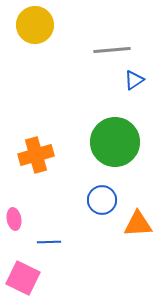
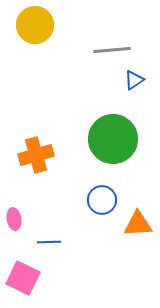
green circle: moved 2 px left, 3 px up
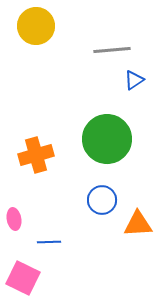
yellow circle: moved 1 px right, 1 px down
green circle: moved 6 px left
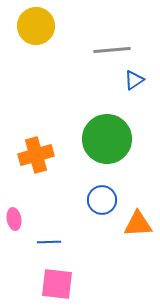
pink square: moved 34 px right, 6 px down; rotated 20 degrees counterclockwise
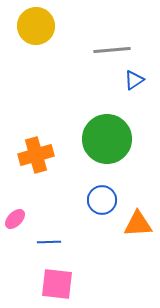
pink ellipse: moved 1 px right; rotated 55 degrees clockwise
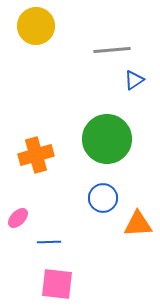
blue circle: moved 1 px right, 2 px up
pink ellipse: moved 3 px right, 1 px up
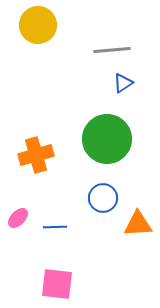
yellow circle: moved 2 px right, 1 px up
blue triangle: moved 11 px left, 3 px down
blue line: moved 6 px right, 15 px up
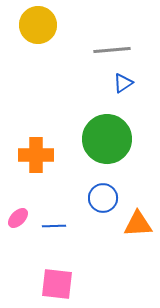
orange cross: rotated 16 degrees clockwise
blue line: moved 1 px left, 1 px up
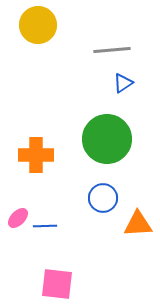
blue line: moved 9 px left
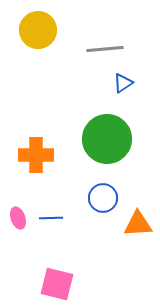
yellow circle: moved 5 px down
gray line: moved 7 px left, 1 px up
pink ellipse: rotated 65 degrees counterclockwise
blue line: moved 6 px right, 8 px up
pink square: rotated 8 degrees clockwise
